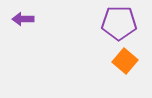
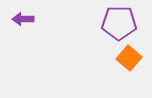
orange square: moved 4 px right, 3 px up
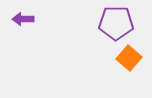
purple pentagon: moved 3 px left
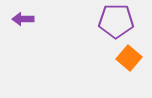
purple pentagon: moved 2 px up
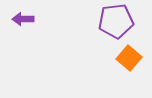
purple pentagon: rotated 8 degrees counterclockwise
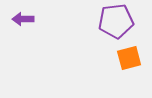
orange square: rotated 35 degrees clockwise
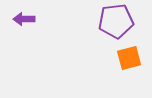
purple arrow: moved 1 px right
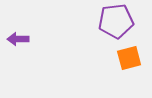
purple arrow: moved 6 px left, 20 px down
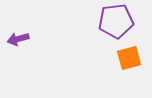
purple arrow: rotated 15 degrees counterclockwise
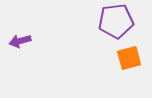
purple arrow: moved 2 px right, 2 px down
